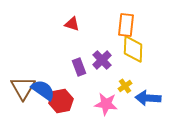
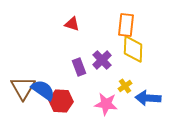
red hexagon: rotated 15 degrees clockwise
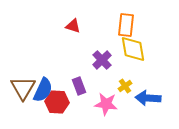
red triangle: moved 1 px right, 2 px down
yellow diamond: rotated 12 degrees counterclockwise
purple rectangle: moved 19 px down
blue semicircle: rotated 80 degrees clockwise
red hexagon: moved 4 px left, 1 px down
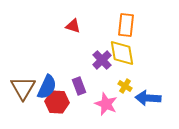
yellow diamond: moved 11 px left, 4 px down
yellow cross: rotated 24 degrees counterclockwise
blue semicircle: moved 4 px right, 3 px up
pink star: rotated 15 degrees clockwise
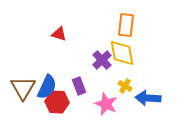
red triangle: moved 14 px left, 8 px down
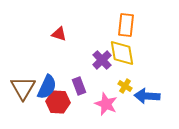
blue arrow: moved 1 px left, 2 px up
red hexagon: moved 1 px right
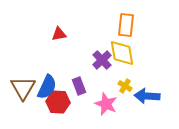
red triangle: rotated 28 degrees counterclockwise
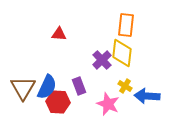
red triangle: rotated 14 degrees clockwise
yellow diamond: rotated 16 degrees clockwise
pink star: moved 2 px right
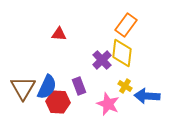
orange rectangle: rotated 30 degrees clockwise
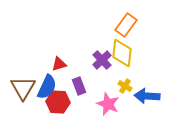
red triangle: moved 30 px down; rotated 21 degrees counterclockwise
